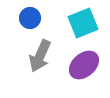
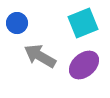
blue circle: moved 13 px left, 5 px down
gray arrow: rotated 96 degrees clockwise
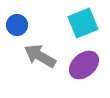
blue circle: moved 2 px down
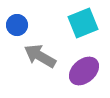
purple ellipse: moved 6 px down
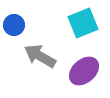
blue circle: moved 3 px left
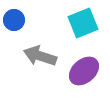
blue circle: moved 5 px up
gray arrow: rotated 12 degrees counterclockwise
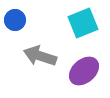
blue circle: moved 1 px right
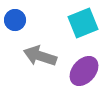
purple ellipse: rotated 8 degrees counterclockwise
